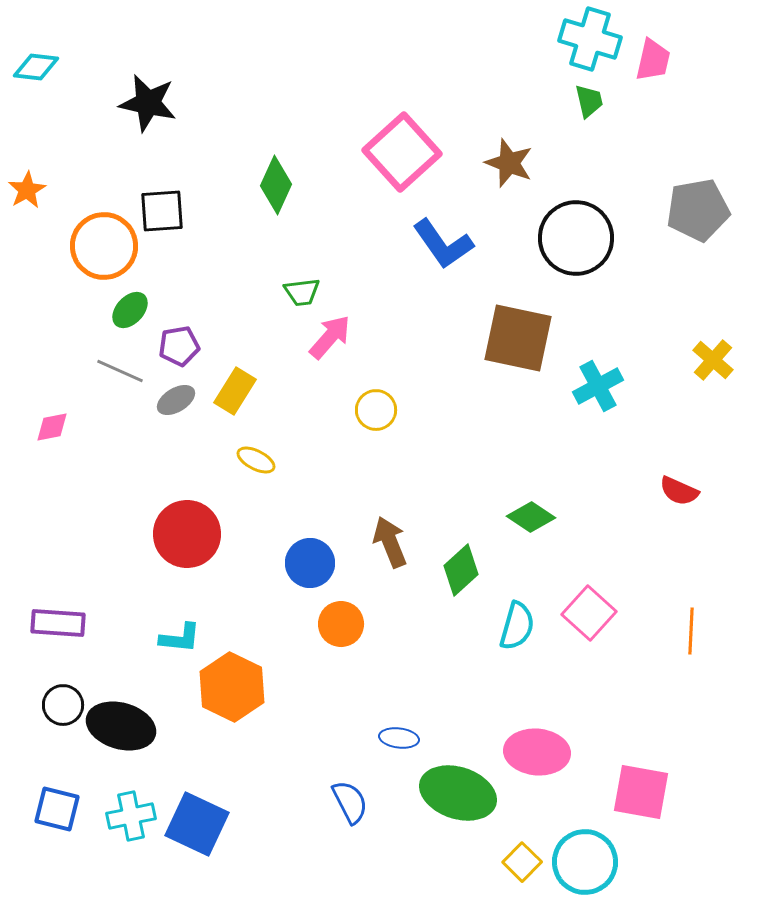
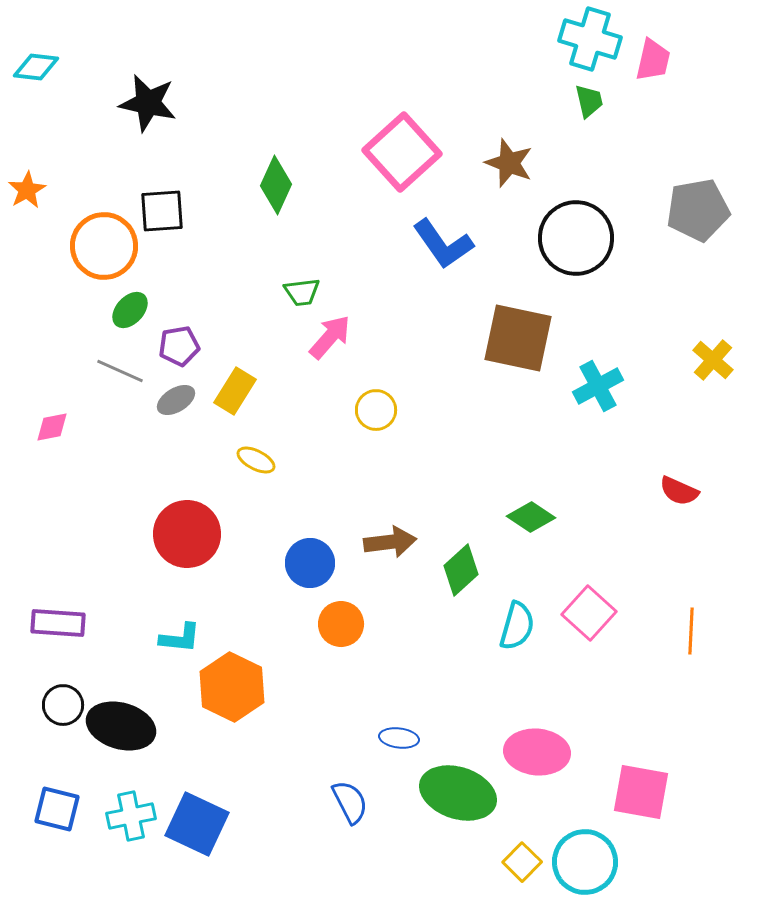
brown arrow at (390, 542): rotated 105 degrees clockwise
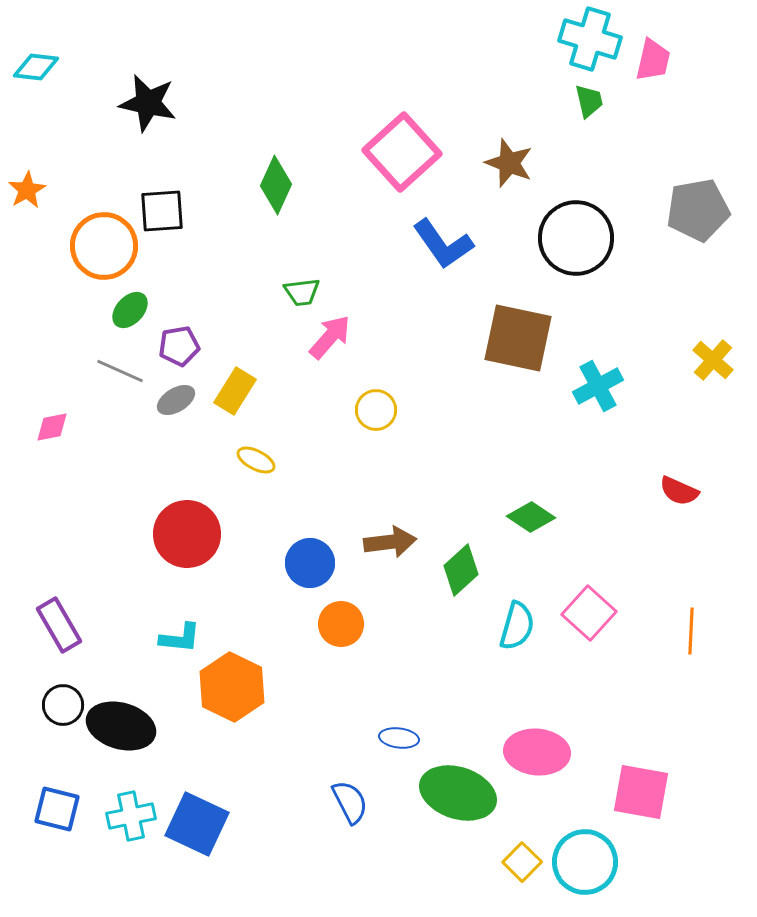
purple rectangle at (58, 623): moved 1 px right, 2 px down; rotated 56 degrees clockwise
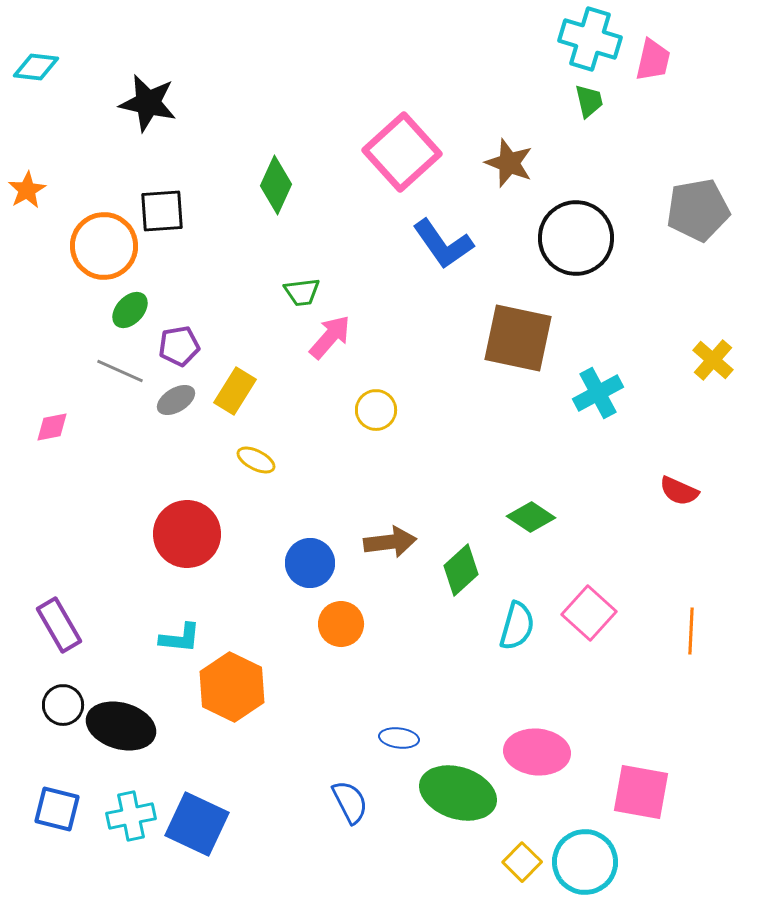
cyan cross at (598, 386): moved 7 px down
